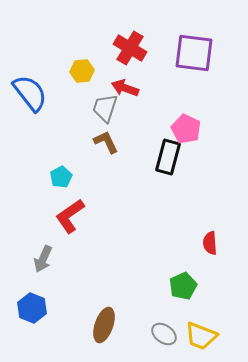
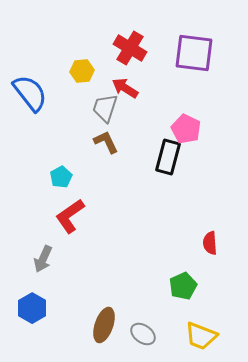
red arrow: rotated 12 degrees clockwise
blue hexagon: rotated 8 degrees clockwise
gray ellipse: moved 21 px left
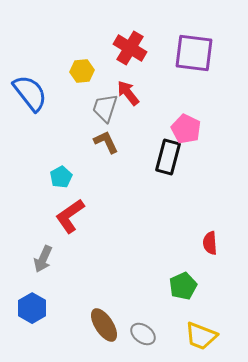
red arrow: moved 3 px right, 5 px down; rotated 20 degrees clockwise
brown ellipse: rotated 52 degrees counterclockwise
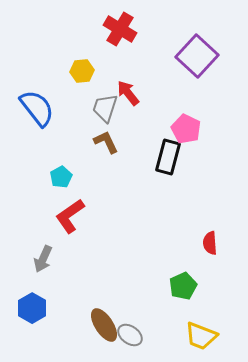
red cross: moved 10 px left, 19 px up
purple square: moved 3 px right, 3 px down; rotated 36 degrees clockwise
blue semicircle: moved 7 px right, 15 px down
gray ellipse: moved 13 px left, 1 px down
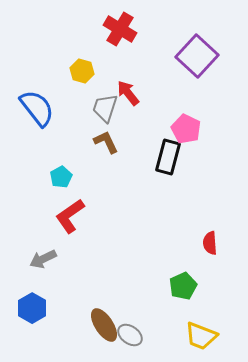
yellow hexagon: rotated 20 degrees clockwise
gray arrow: rotated 40 degrees clockwise
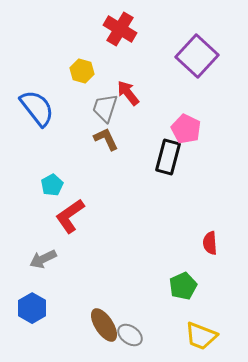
brown L-shape: moved 3 px up
cyan pentagon: moved 9 px left, 8 px down
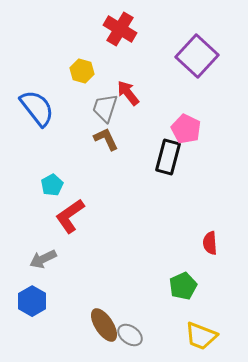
blue hexagon: moved 7 px up
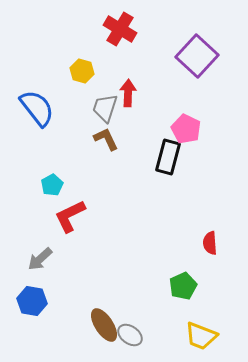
red arrow: rotated 40 degrees clockwise
red L-shape: rotated 9 degrees clockwise
gray arrow: moved 3 px left; rotated 16 degrees counterclockwise
blue hexagon: rotated 20 degrees counterclockwise
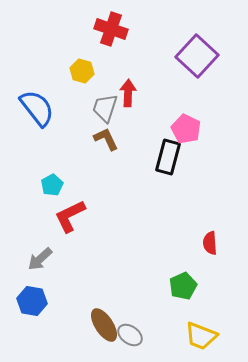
red cross: moved 9 px left; rotated 12 degrees counterclockwise
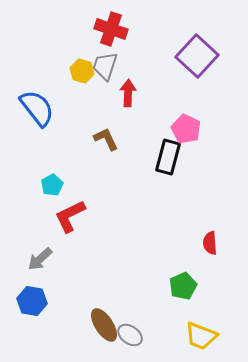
gray trapezoid: moved 42 px up
